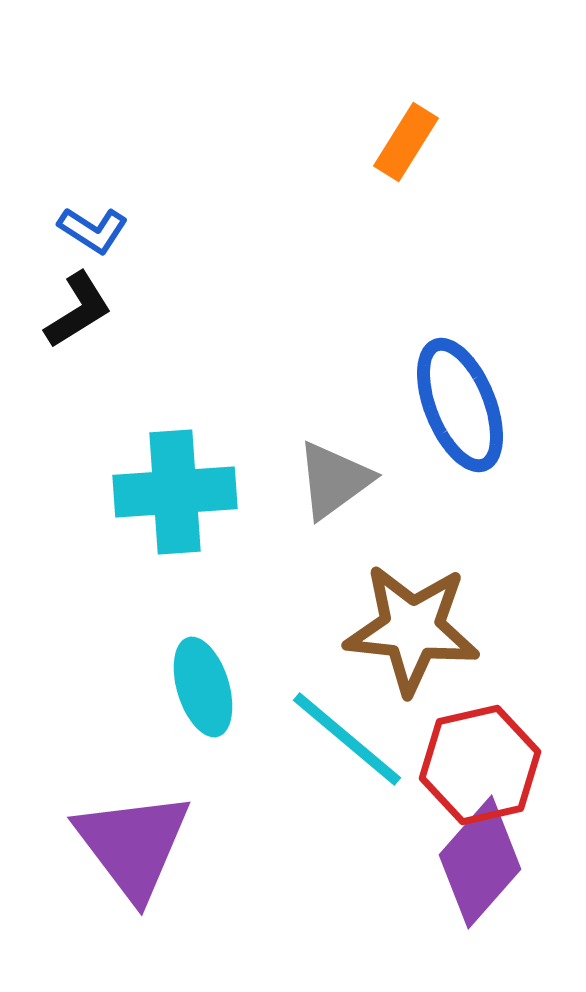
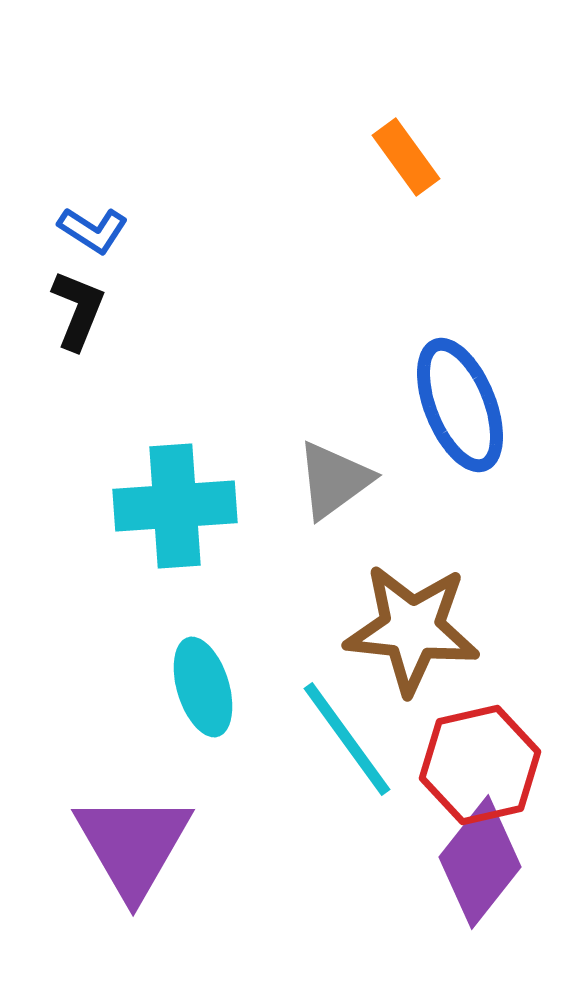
orange rectangle: moved 15 px down; rotated 68 degrees counterclockwise
black L-shape: rotated 36 degrees counterclockwise
cyan cross: moved 14 px down
cyan line: rotated 14 degrees clockwise
purple triangle: rotated 7 degrees clockwise
purple diamond: rotated 3 degrees counterclockwise
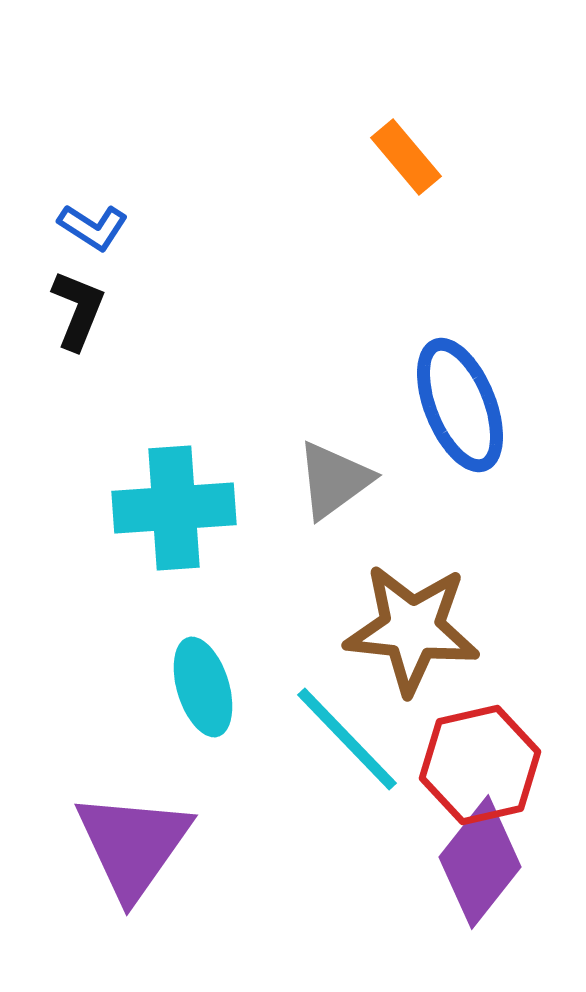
orange rectangle: rotated 4 degrees counterclockwise
blue L-shape: moved 3 px up
cyan cross: moved 1 px left, 2 px down
cyan line: rotated 8 degrees counterclockwise
purple triangle: rotated 5 degrees clockwise
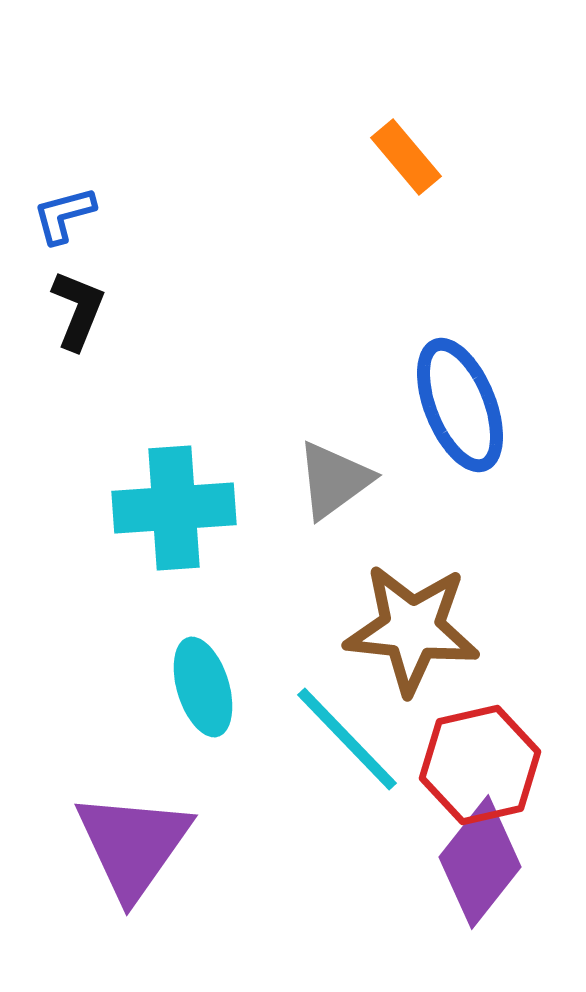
blue L-shape: moved 29 px left, 12 px up; rotated 132 degrees clockwise
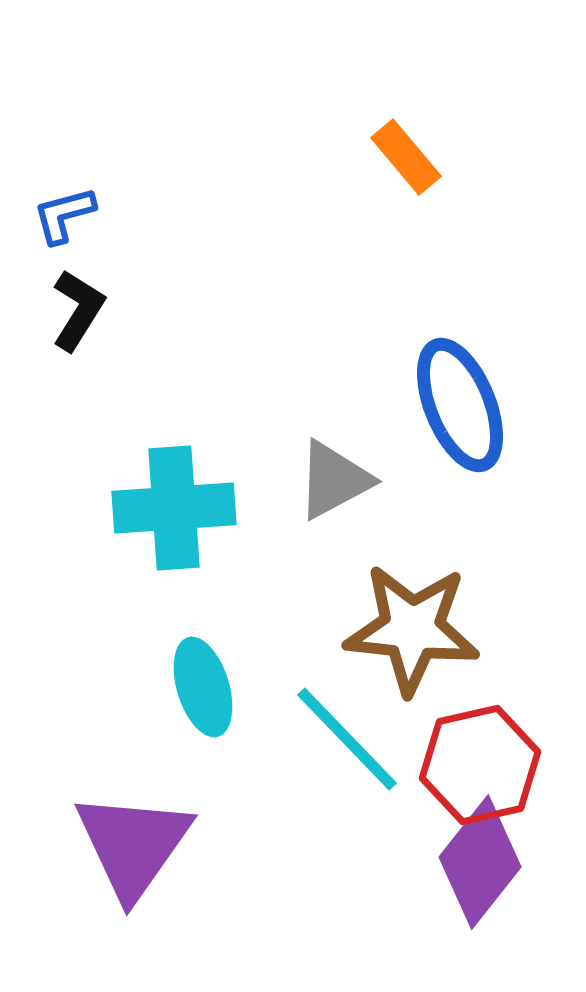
black L-shape: rotated 10 degrees clockwise
gray triangle: rotated 8 degrees clockwise
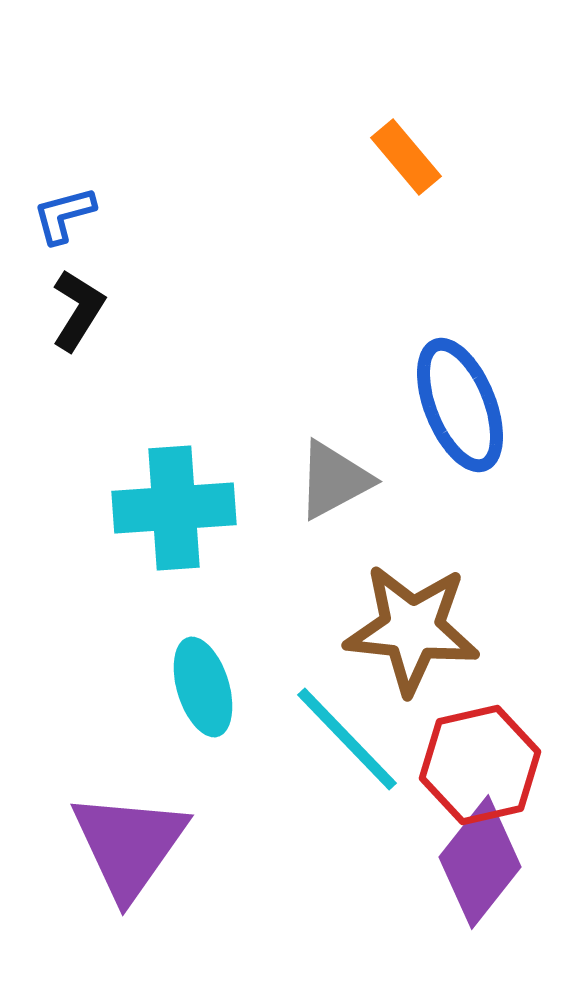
purple triangle: moved 4 px left
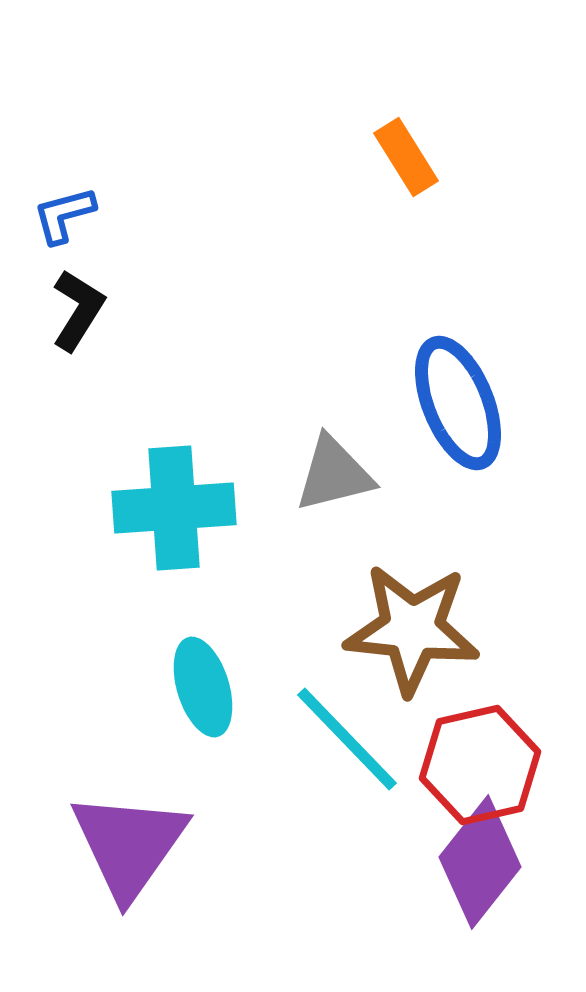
orange rectangle: rotated 8 degrees clockwise
blue ellipse: moved 2 px left, 2 px up
gray triangle: moved 6 px up; rotated 14 degrees clockwise
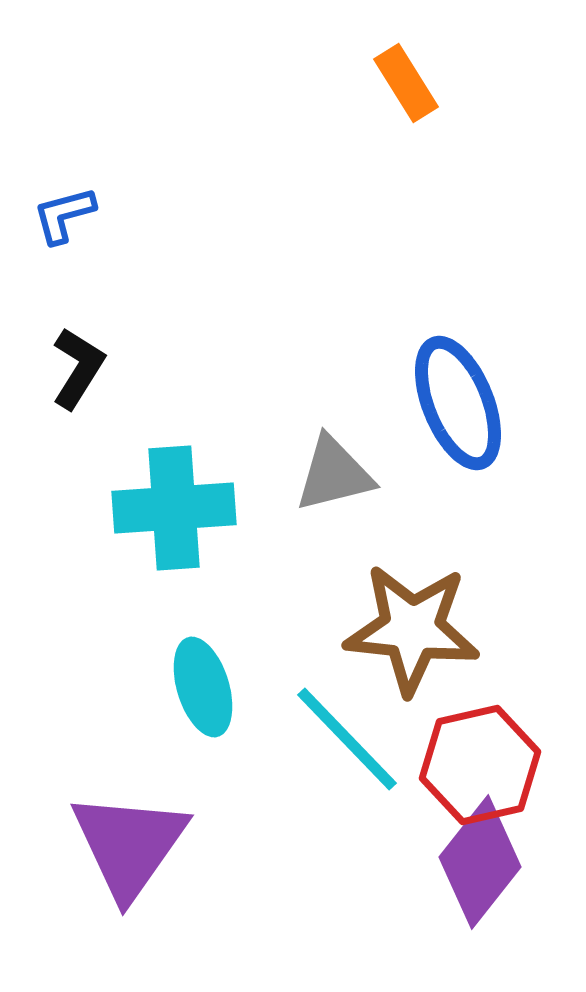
orange rectangle: moved 74 px up
black L-shape: moved 58 px down
